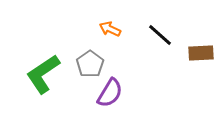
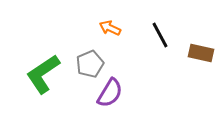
orange arrow: moved 1 px up
black line: rotated 20 degrees clockwise
brown rectangle: rotated 15 degrees clockwise
gray pentagon: rotated 12 degrees clockwise
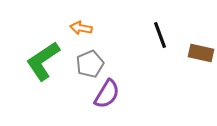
orange arrow: moved 29 px left; rotated 15 degrees counterclockwise
black line: rotated 8 degrees clockwise
green L-shape: moved 13 px up
purple semicircle: moved 3 px left, 1 px down
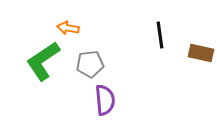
orange arrow: moved 13 px left
black line: rotated 12 degrees clockwise
gray pentagon: rotated 16 degrees clockwise
purple semicircle: moved 2 px left, 6 px down; rotated 36 degrees counterclockwise
